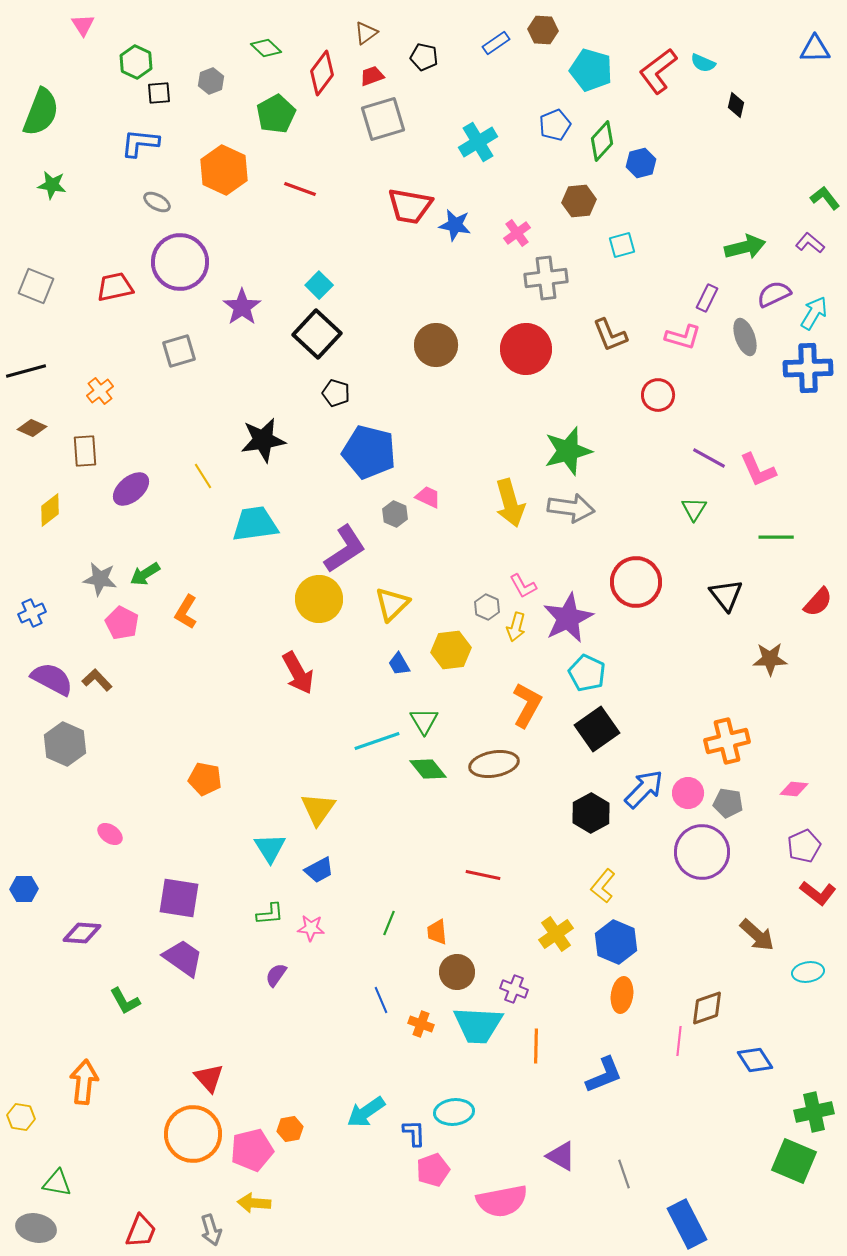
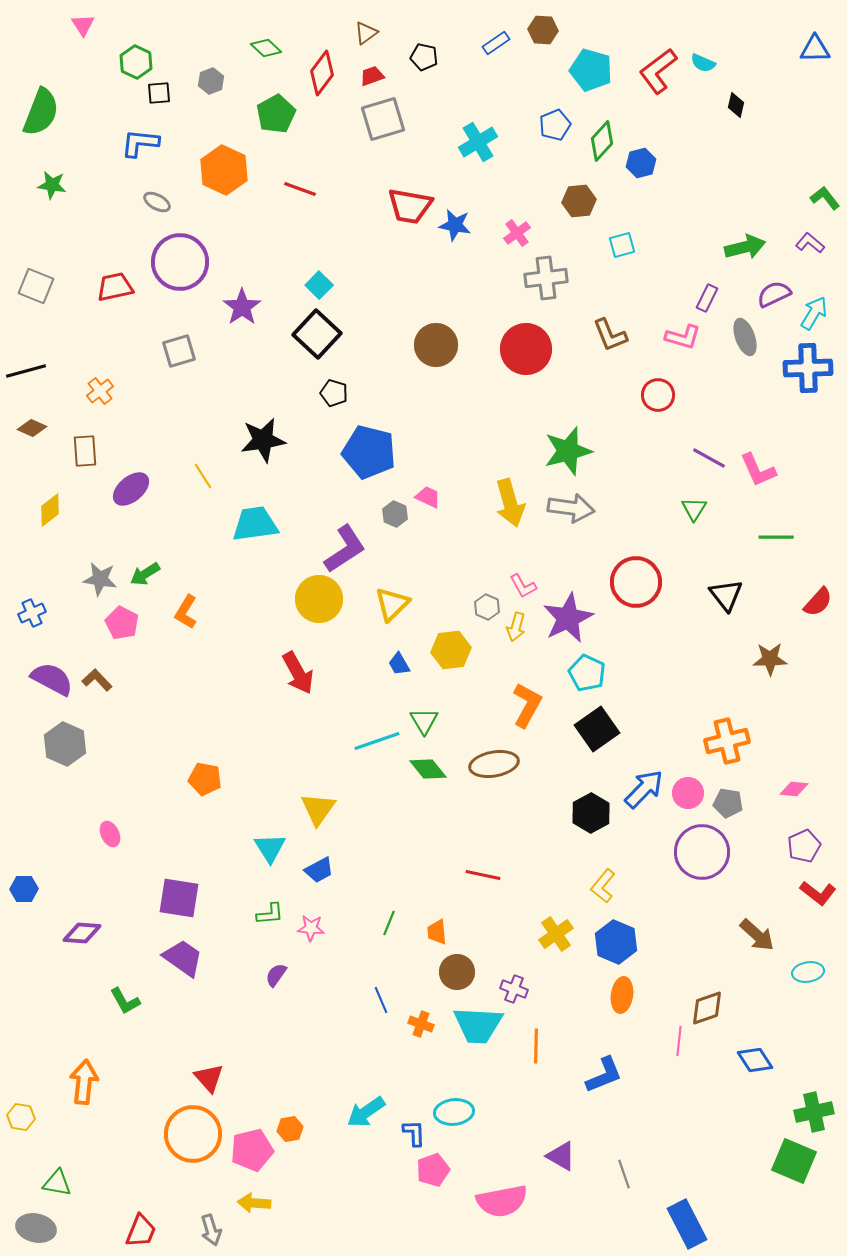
black pentagon at (336, 393): moved 2 px left
pink ellipse at (110, 834): rotated 30 degrees clockwise
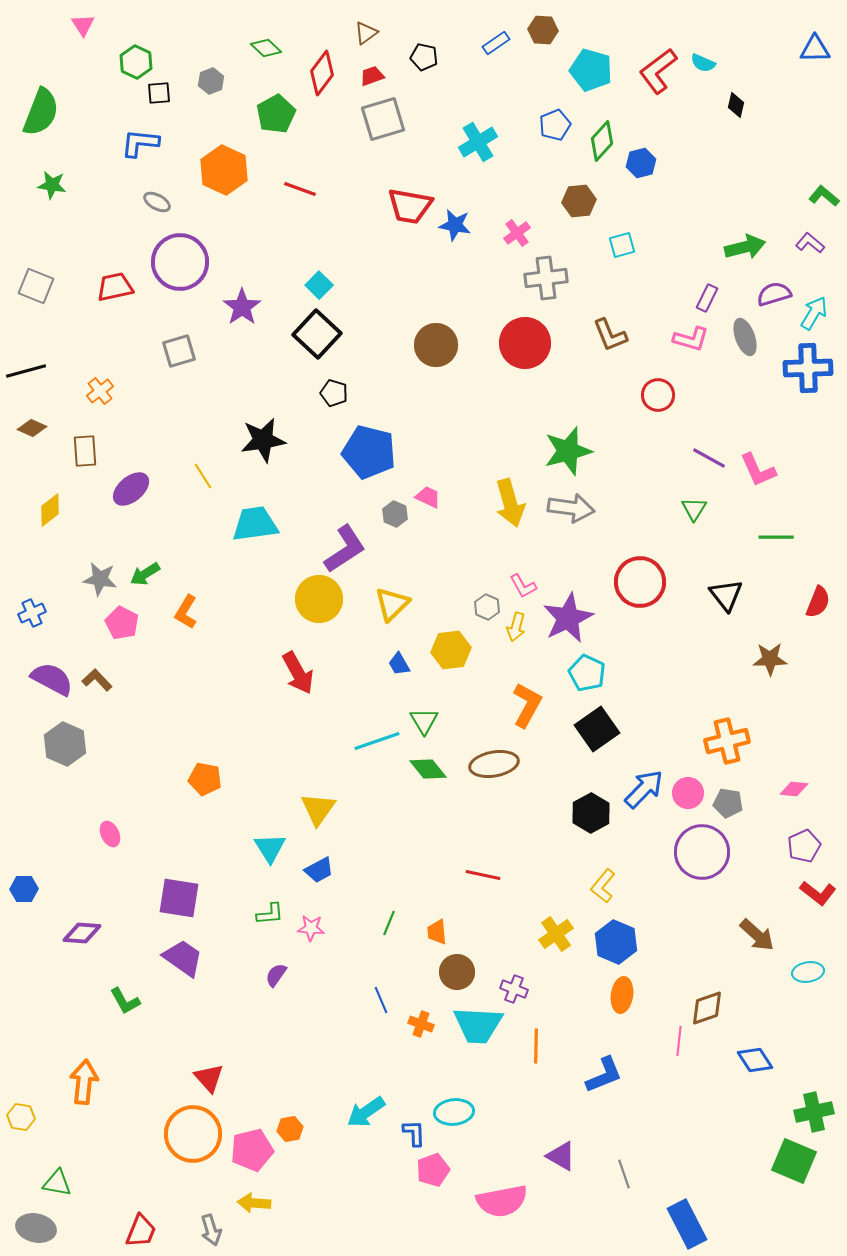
green L-shape at (825, 198): moved 1 px left, 2 px up; rotated 12 degrees counterclockwise
purple semicircle at (774, 294): rotated 8 degrees clockwise
pink L-shape at (683, 337): moved 8 px right, 2 px down
red circle at (526, 349): moved 1 px left, 6 px up
red circle at (636, 582): moved 4 px right
red semicircle at (818, 602): rotated 20 degrees counterclockwise
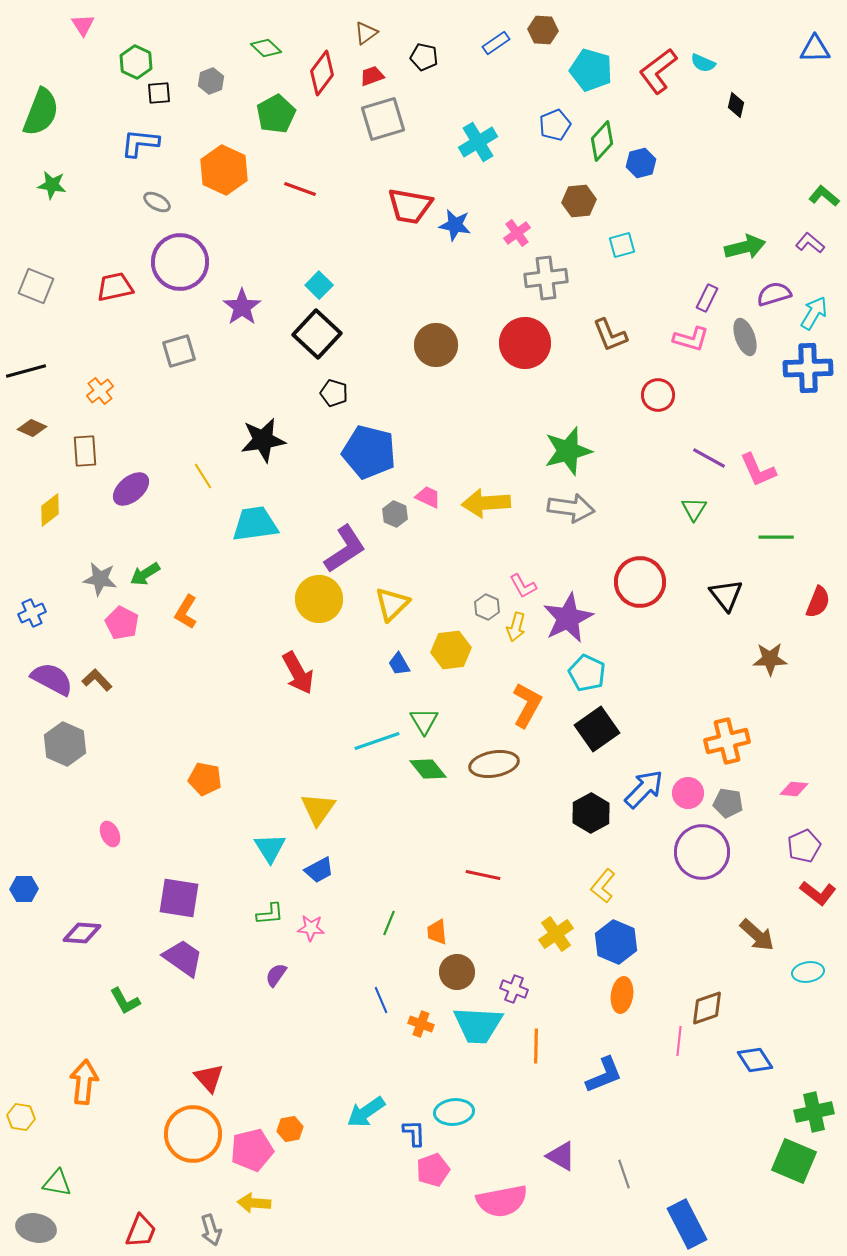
yellow arrow at (510, 503): moved 24 px left; rotated 102 degrees clockwise
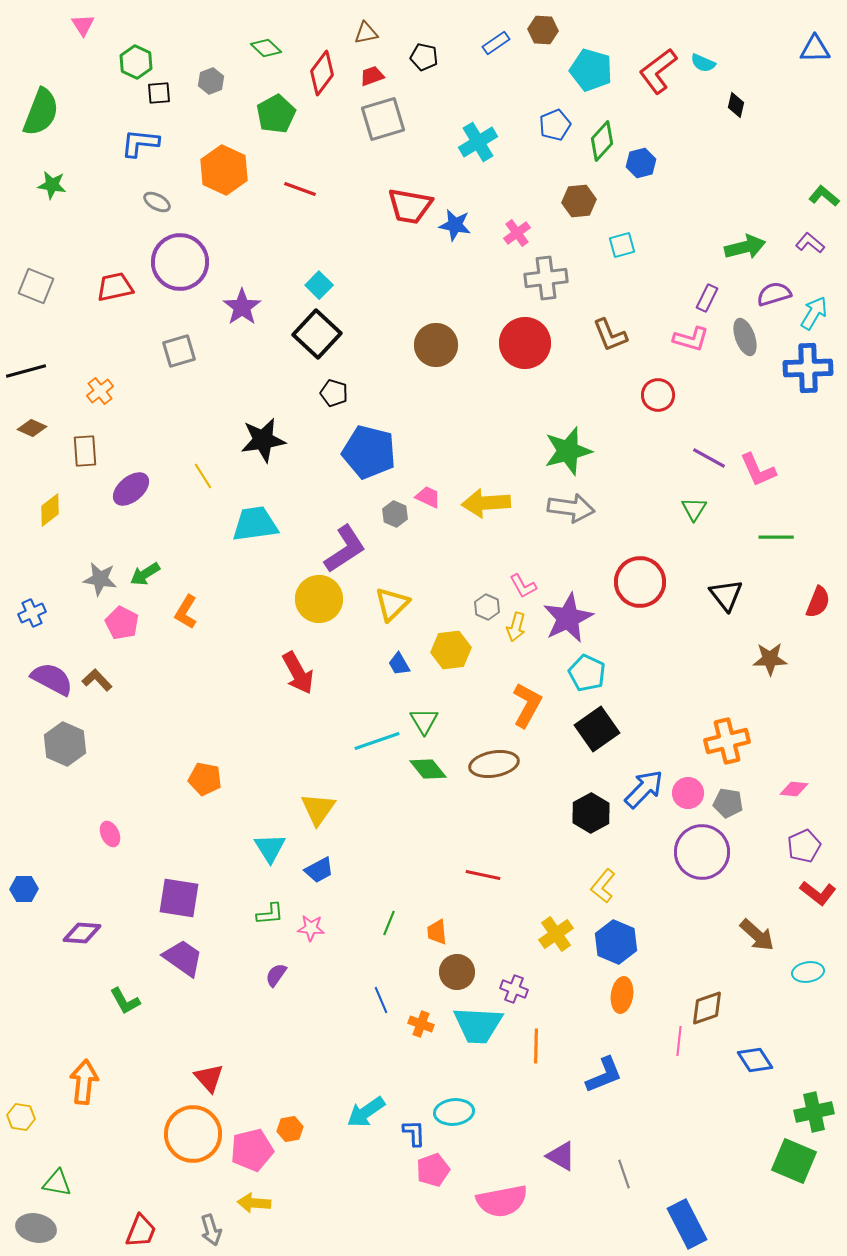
brown triangle at (366, 33): rotated 25 degrees clockwise
